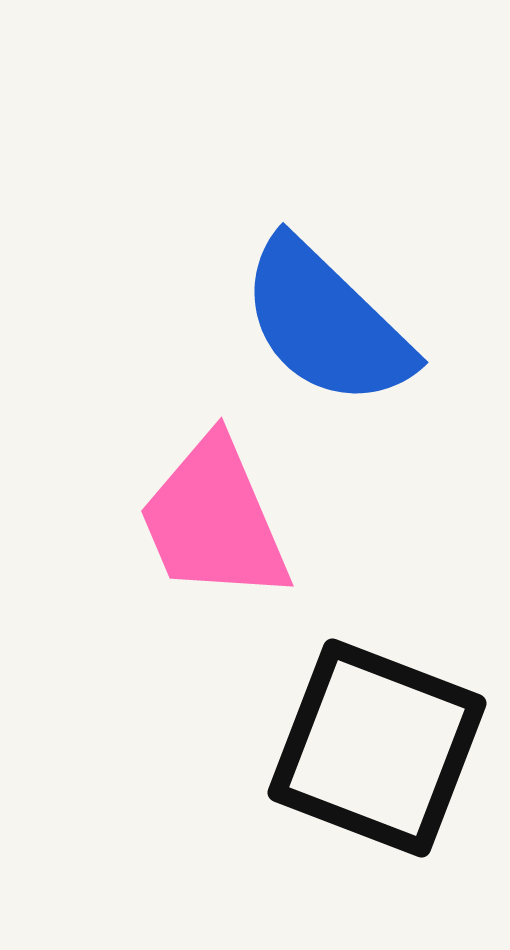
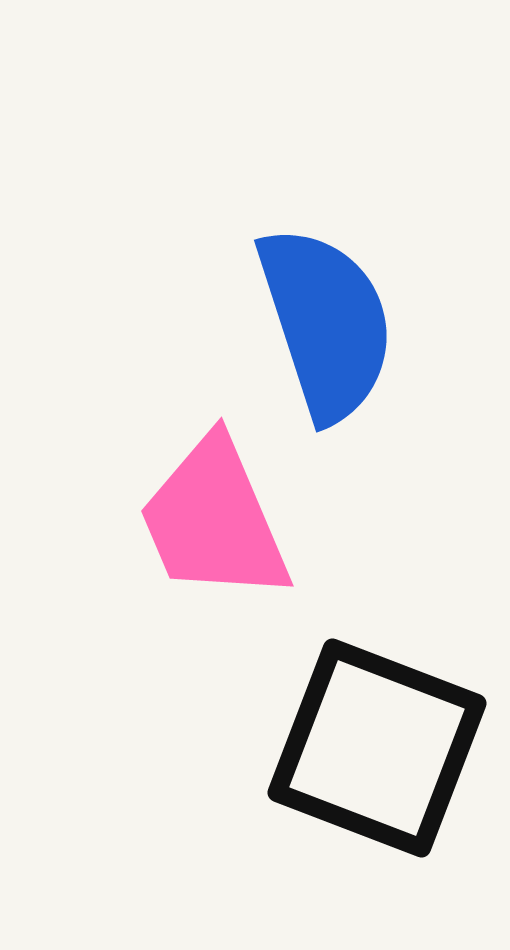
blue semicircle: rotated 152 degrees counterclockwise
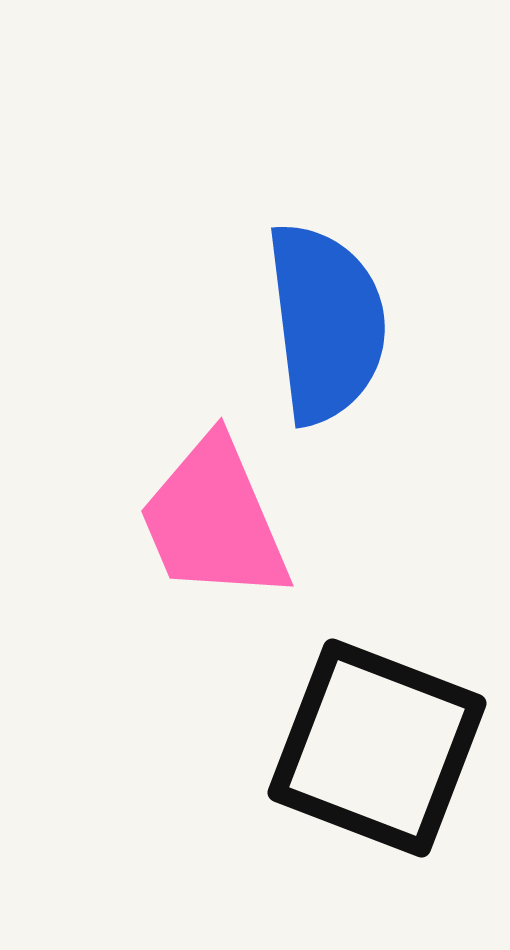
blue semicircle: rotated 11 degrees clockwise
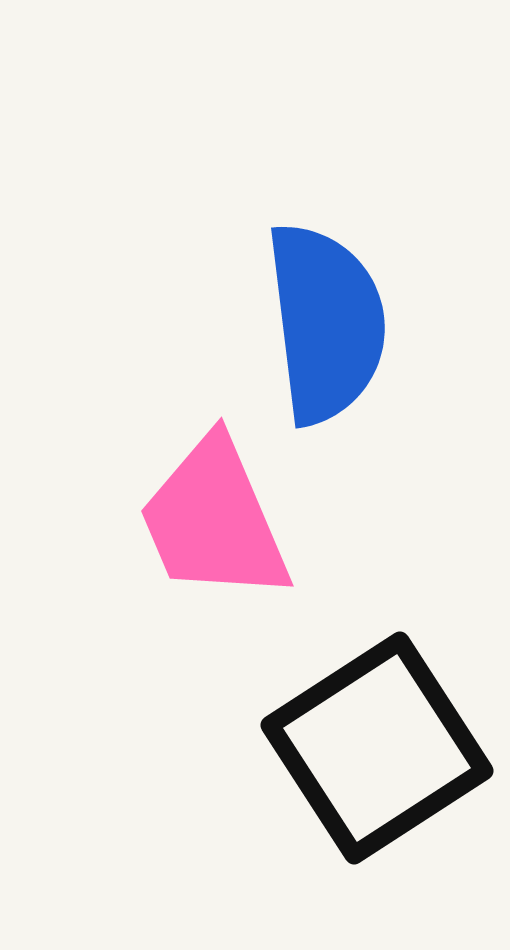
black square: rotated 36 degrees clockwise
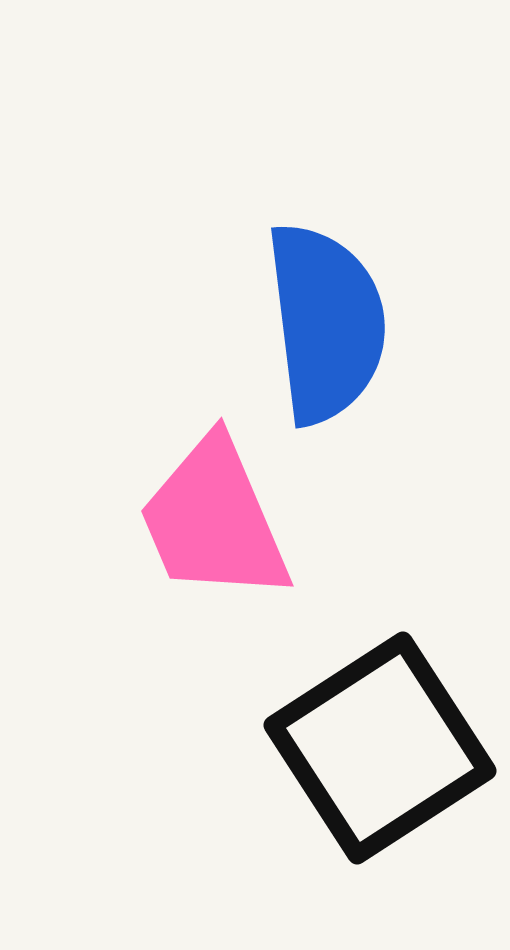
black square: moved 3 px right
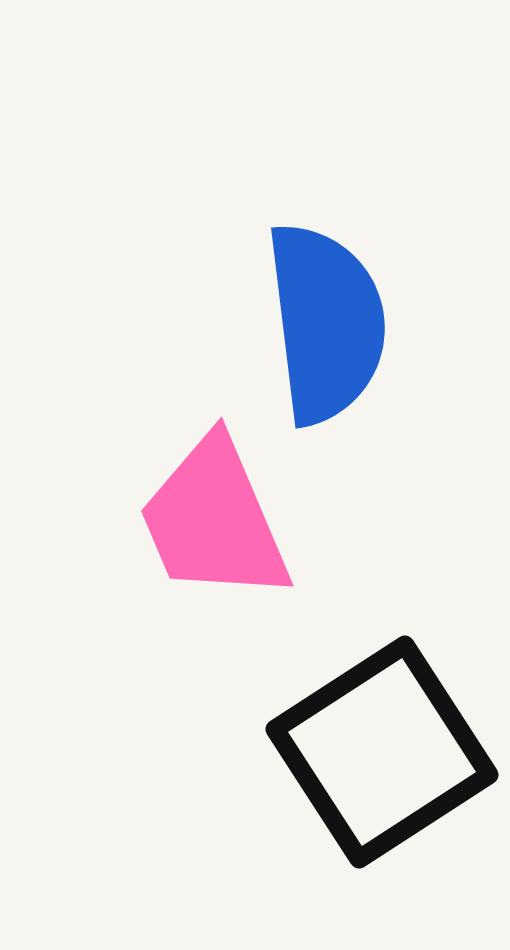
black square: moved 2 px right, 4 px down
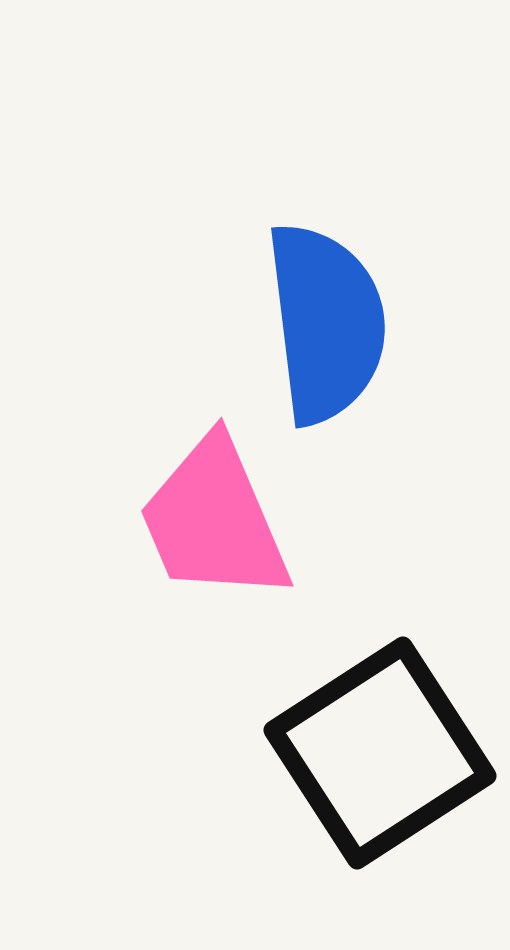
black square: moved 2 px left, 1 px down
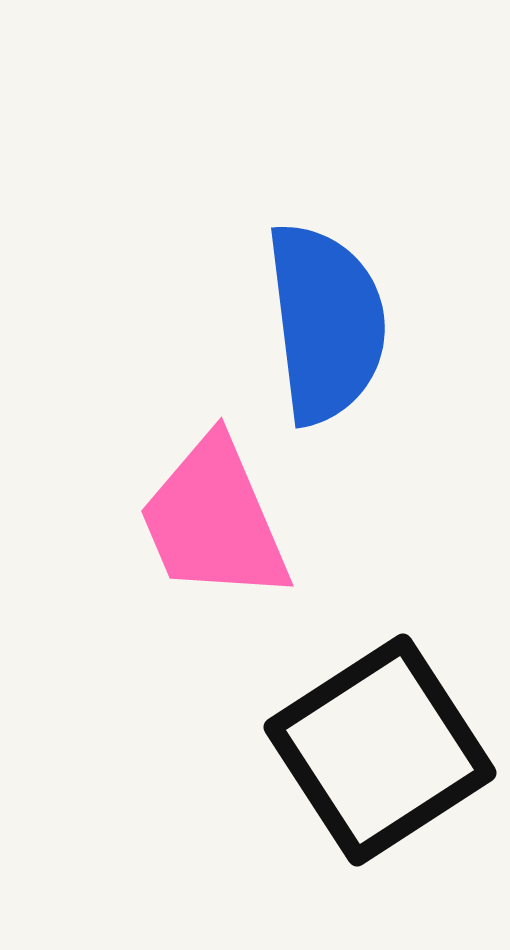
black square: moved 3 px up
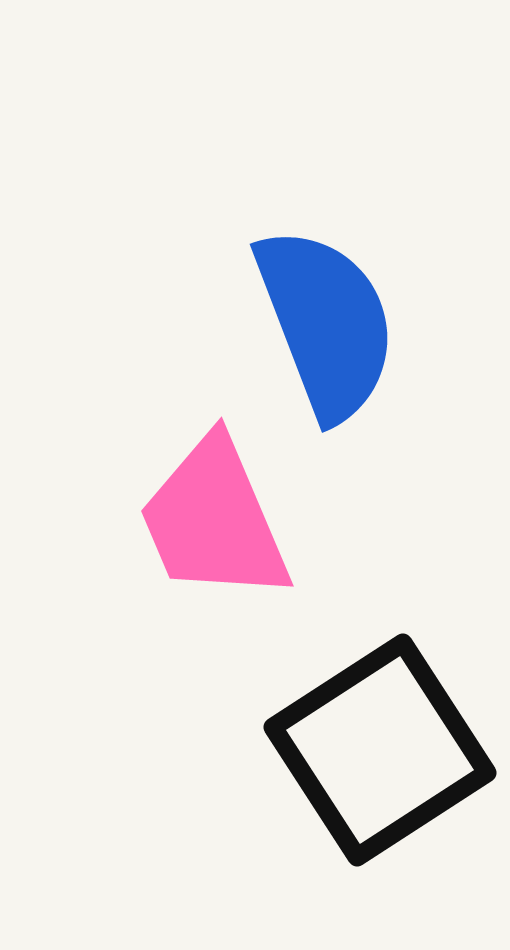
blue semicircle: rotated 14 degrees counterclockwise
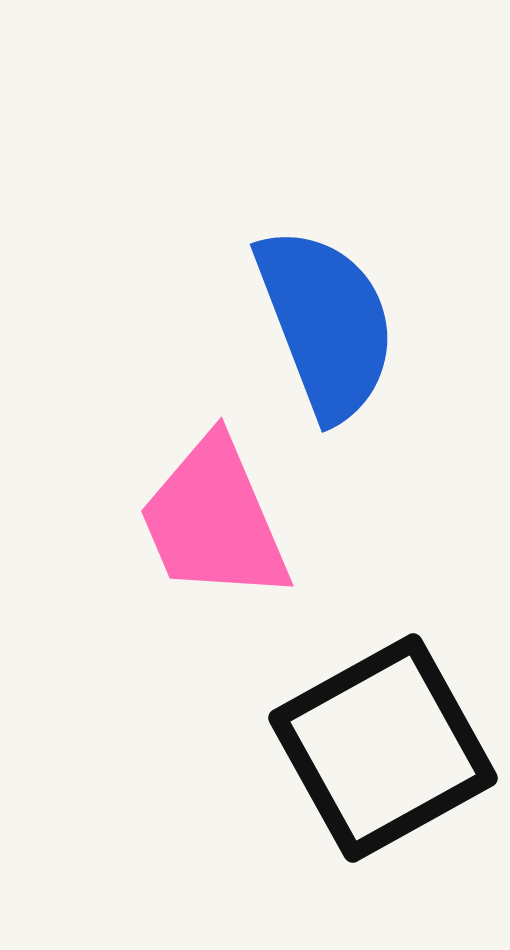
black square: moved 3 px right, 2 px up; rotated 4 degrees clockwise
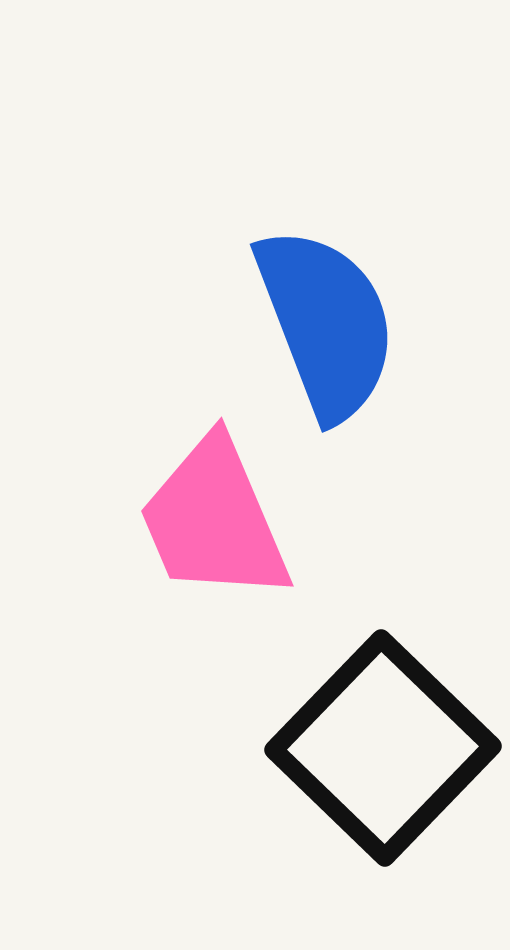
black square: rotated 17 degrees counterclockwise
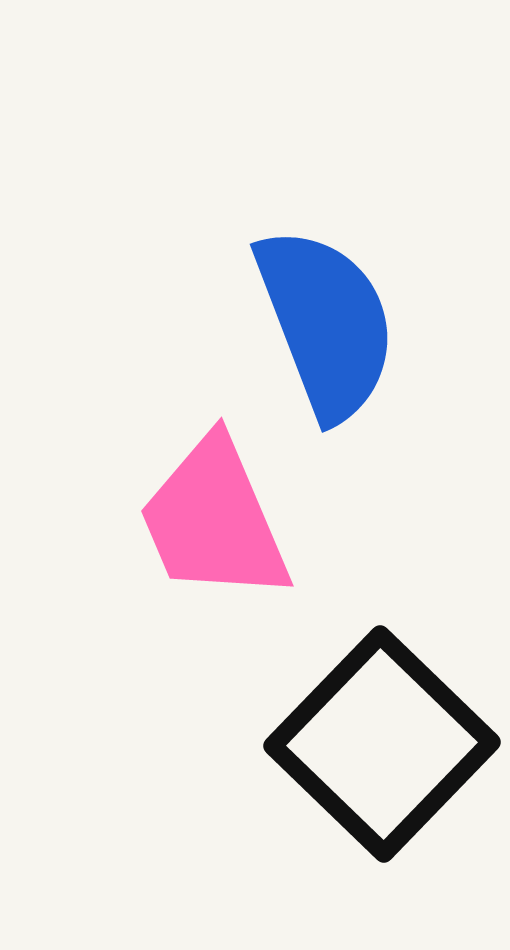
black square: moved 1 px left, 4 px up
